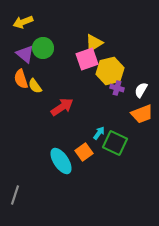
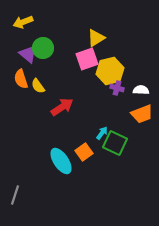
yellow triangle: moved 2 px right, 5 px up
purple triangle: moved 3 px right
yellow semicircle: moved 3 px right
white semicircle: rotated 63 degrees clockwise
cyan arrow: moved 3 px right
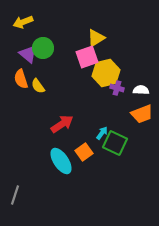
pink square: moved 2 px up
yellow hexagon: moved 4 px left, 2 px down
red arrow: moved 17 px down
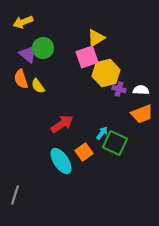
purple cross: moved 2 px right, 1 px down
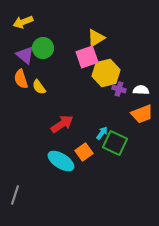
purple triangle: moved 3 px left, 1 px down
yellow semicircle: moved 1 px right, 1 px down
cyan ellipse: rotated 24 degrees counterclockwise
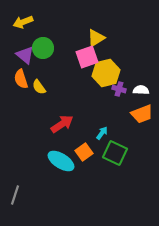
green square: moved 10 px down
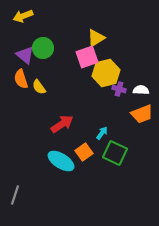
yellow arrow: moved 6 px up
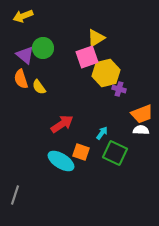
white semicircle: moved 40 px down
orange square: moved 3 px left; rotated 36 degrees counterclockwise
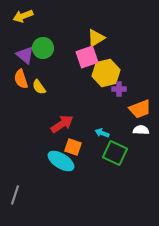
purple cross: rotated 16 degrees counterclockwise
orange trapezoid: moved 2 px left, 5 px up
cyan arrow: rotated 104 degrees counterclockwise
orange square: moved 8 px left, 5 px up
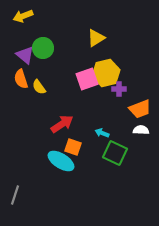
pink square: moved 22 px down
